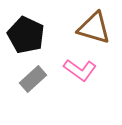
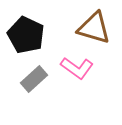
pink L-shape: moved 3 px left, 2 px up
gray rectangle: moved 1 px right
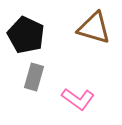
pink L-shape: moved 1 px right, 31 px down
gray rectangle: moved 2 px up; rotated 32 degrees counterclockwise
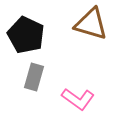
brown triangle: moved 3 px left, 4 px up
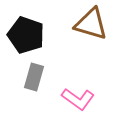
black pentagon: rotated 6 degrees counterclockwise
